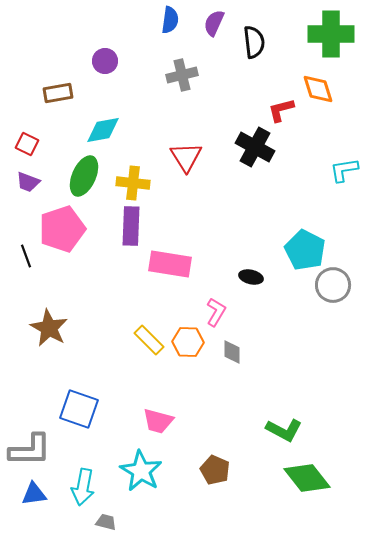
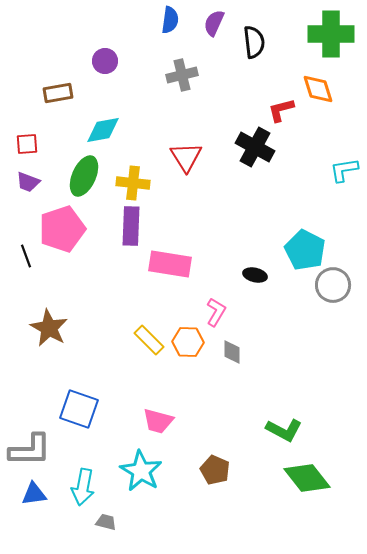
red square: rotated 30 degrees counterclockwise
black ellipse: moved 4 px right, 2 px up
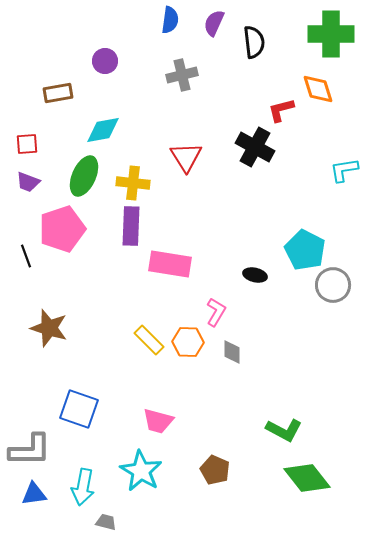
brown star: rotated 12 degrees counterclockwise
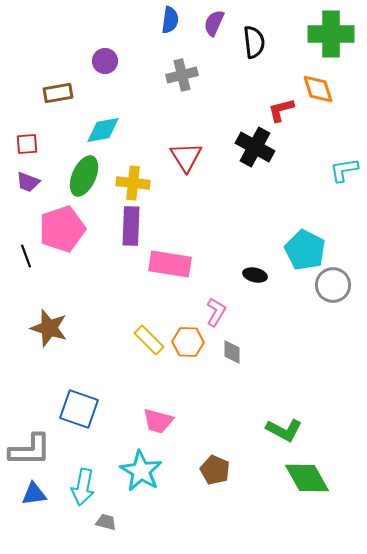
green diamond: rotated 9 degrees clockwise
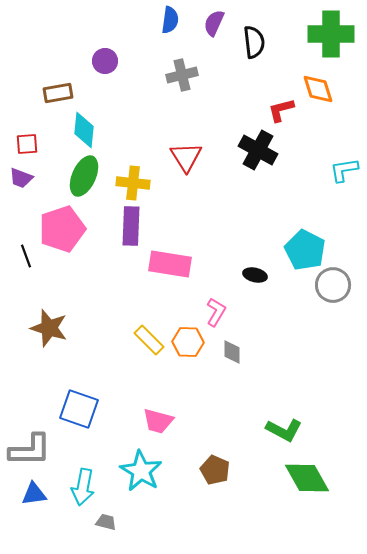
cyan diamond: moved 19 px left; rotated 75 degrees counterclockwise
black cross: moved 3 px right, 3 px down
purple trapezoid: moved 7 px left, 4 px up
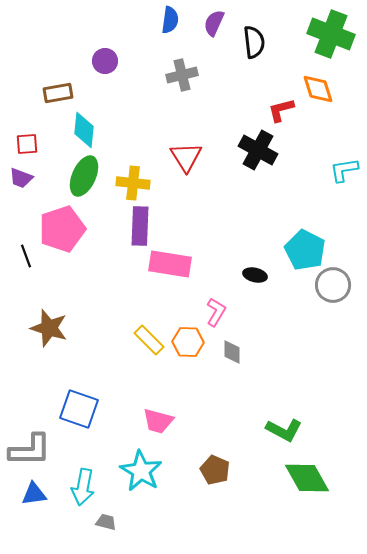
green cross: rotated 21 degrees clockwise
purple rectangle: moved 9 px right
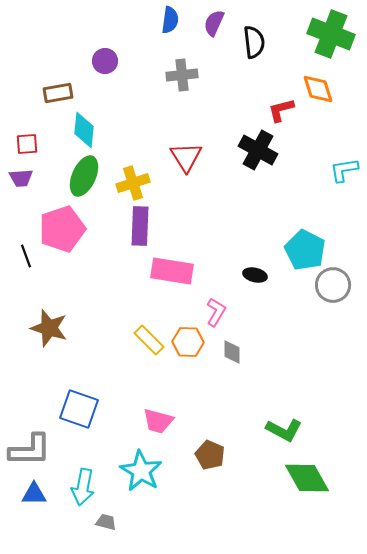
gray cross: rotated 8 degrees clockwise
purple trapezoid: rotated 25 degrees counterclockwise
yellow cross: rotated 24 degrees counterclockwise
pink rectangle: moved 2 px right, 7 px down
brown pentagon: moved 5 px left, 15 px up
blue triangle: rotated 8 degrees clockwise
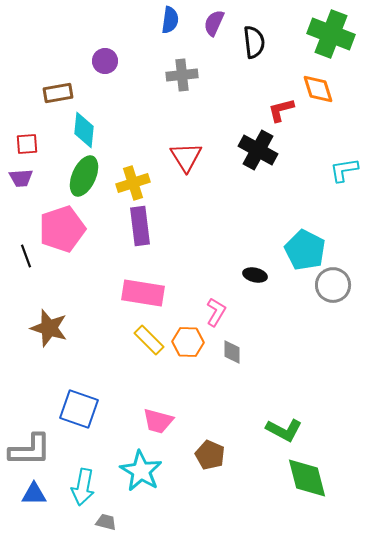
purple rectangle: rotated 9 degrees counterclockwise
pink rectangle: moved 29 px left, 22 px down
green diamond: rotated 15 degrees clockwise
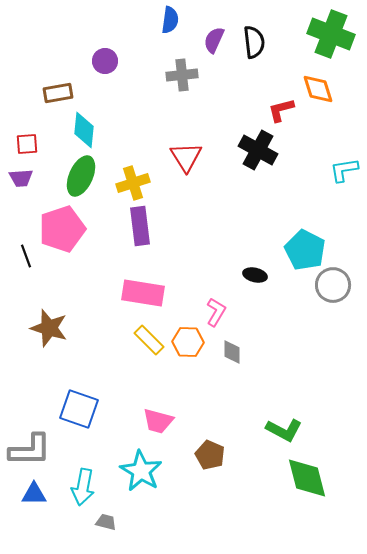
purple semicircle: moved 17 px down
green ellipse: moved 3 px left
